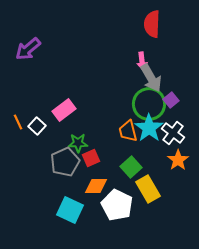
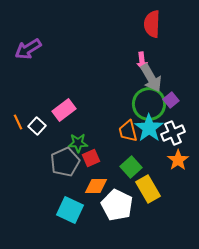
purple arrow: rotated 8 degrees clockwise
white cross: rotated 30 degrees clockwise
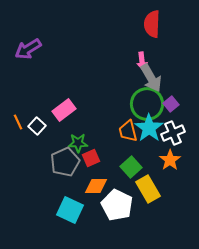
purple square: moved 4 px down
green circle: moved 2 px left
orange star: moved 8 px left
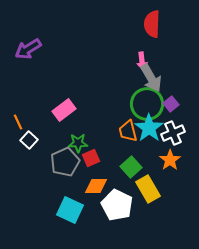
white square: moved 8 px left, 14 px down
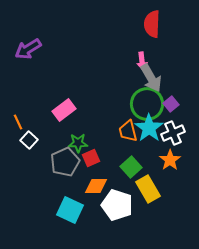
white pentagon: rotated 8 degrees counterclockwise
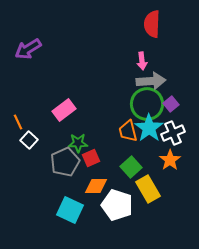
gray arrow: moved 3 px down; rotated 64 degrees counterclockwise
